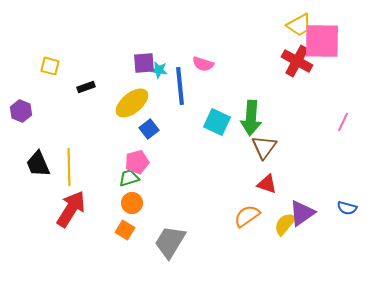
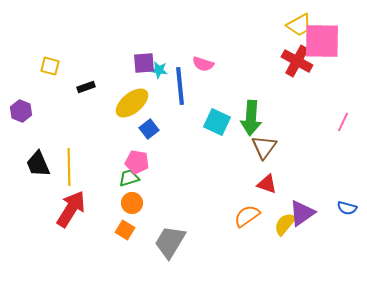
pink pentagon: rotated 25 degrees clockwise
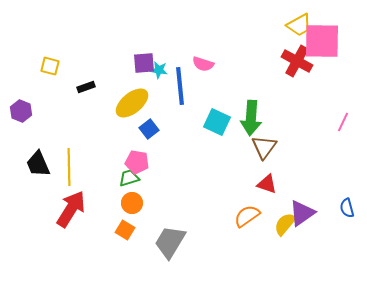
blue semicircle: rotated 60 degrees clockwise
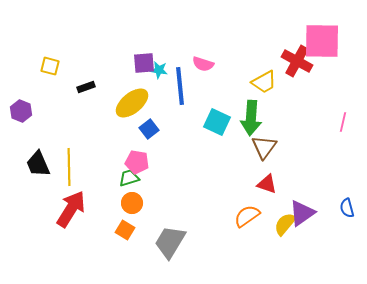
yellow trapezoid: moved 35 px left, 57 px down
pink line: rotated 12 degrees counterclockwise
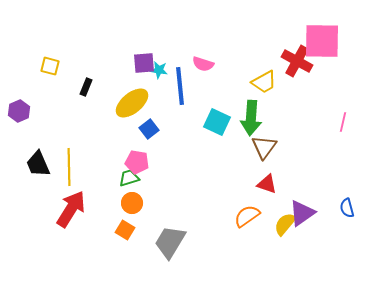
black rectangle: rotated 48 degrees counterclockwise
purple hexagon: moved 2 px left; rotated 15 degrees clockwise
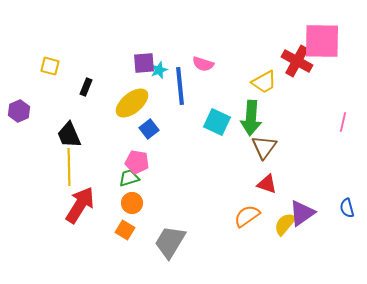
cyan star: rotated 30 degrees counterclockwise
black trapezoid: moved 31 px right, 29 px up
red arrow: moved 9 px right, 4 px up
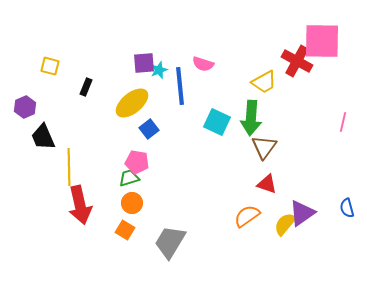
purple hexagon: moved 6 px right, 4 px up
black trapezoid: moved 26 px left, 2 px down
red arrow: rotated 135 degrees clockwise
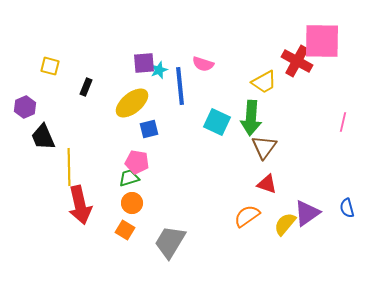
blue square: rotated 24 degrees clockwise
purple triangle: moved 5 px right
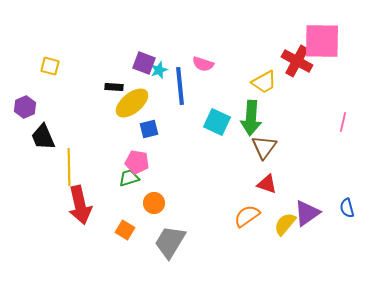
purple square: rotated 25 degrees clockwise
black rectangle: moved 28 px right; rotated 72 degrees clockwise
orange circle: moved 22 px right
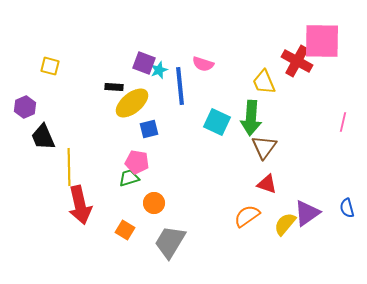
yellow trapezoid: rotated 96 degrees clockwise
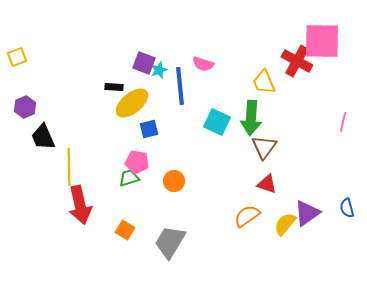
yellow square: moved 33 px left, 9 px up; rotated 36 degrees counterclockwise
orange circle: moved 20 px right, 22 px up
